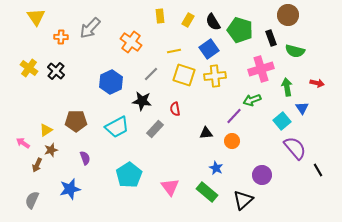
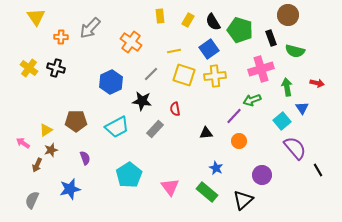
black cross at (56, 71): moved 3 px up; rotated 24 degrees counterclockwise
orange circle at (232, 141): moved 7 px right
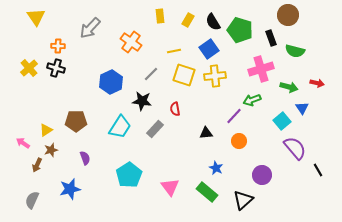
orange cross at (61, 37): moved 3 px left, 9 px down
yellow cross at (29, 68): rotated 12 degrees clockwise
green arrow at (287, 87): moved 2 px right; rotated 114 degrees clockwise
cyan trapezoid at (117, 127): moved 3 px right; rotated 30 degrees counterclockwise
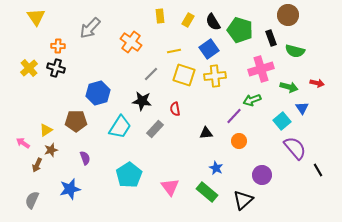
blue hexagon at (111, 82): moved 13 px left, 11 px down; rotated 10 degrees clockwise
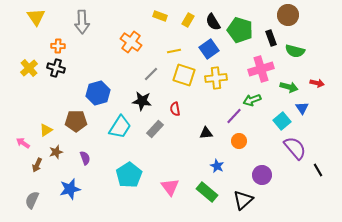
yellow rectangle at (160, 16): rotated 64 degrees counterclockwise
gray arrow at (90, 28): moved 8 px left, 6 px up; rotated 45 degrees counterclockwise
yellow cross at (215, 76): moved 1 px right, 2 px down
brown star at (51, 150): moved 5 px right, 2 px down
blue star at (216, 168): moved 1 px right, 2 px up
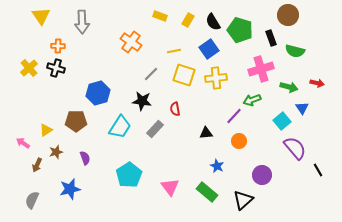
yellow triangle at (36, 17): moved 5 px right, 1 px up
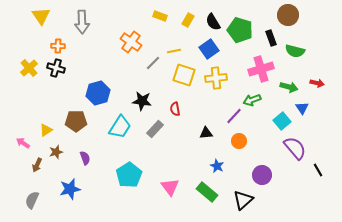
gray line at (151, 74): moved 2 px right, 11 px up
